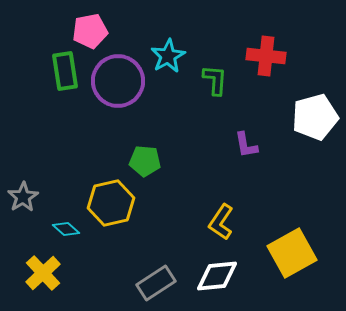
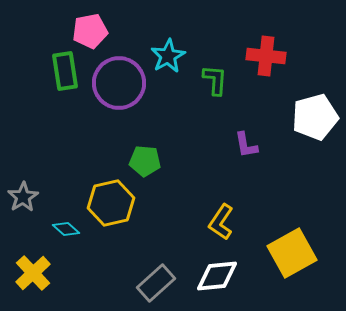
purple circle: moved 1 px right, 2 px down
yellow cross: moved 10 px left
gray rectangle: rotated 9 degrees counterclockwise
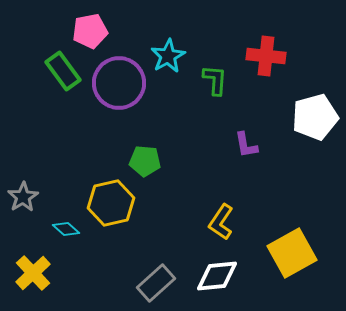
green rectangle: moved 2 px left; rotated 27 degrees counterclockwise
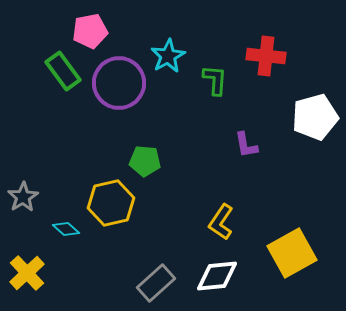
yellow cross: moved 6 px left
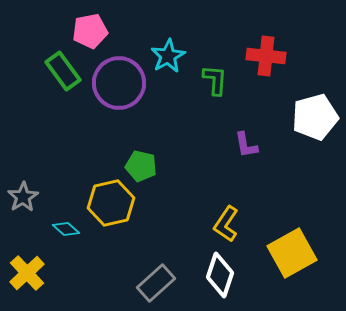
green pentagon: moved 4 px left, 5 px down; rotated 8 degrees clockwise
yellow L-shape: moved 5 px right, 2 px down
white diamond: moved 3 px right, 1 px up; rotated 66 degrees counterclockwise
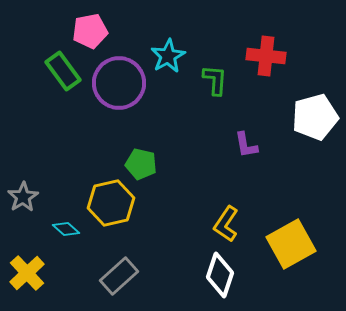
green pentagon: moved 2 px up
yellow square: moved 1 px left, 9 px up
gray rectangle: moved 37 px left, 7 px up
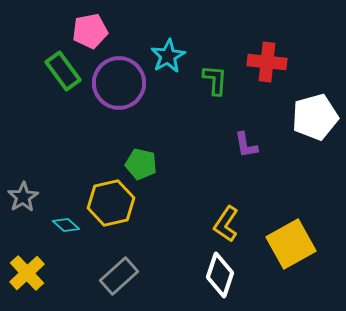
red cross: moved 1 px right, 6 px down
cyan diamond: moved 4 px up
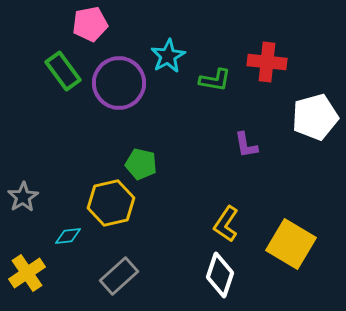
pink pentagon: moved 7 px up
green L-shape: rotated 96 degrees clockwise
cyan diamond: moved 2 px right, 11 px down; rotated 48 degrees counterclockwise
yellow square: rotated 30 degrees counterclockwise
yellow cross: rotated 9 degrees clockwise
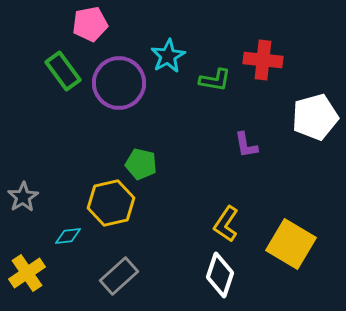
red cross: moved 4 px left, 2 px up
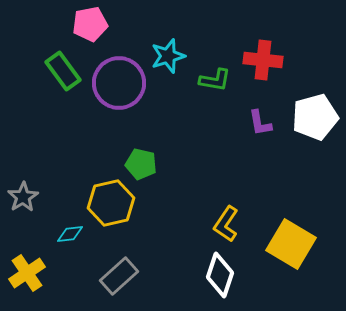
cyan star: rotated 12 degrees clockwise
purple L-shape: moved 14 px right, 22 px up
cyan diamond: moved 2 px right, 2 px up
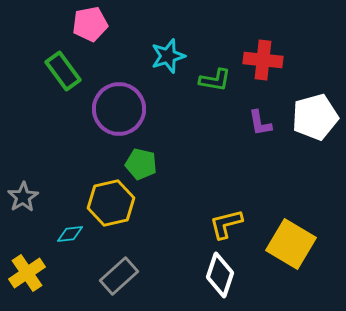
purple circle: moved 26 px down
yellow L-shape: rotated 42 degrees clockwise
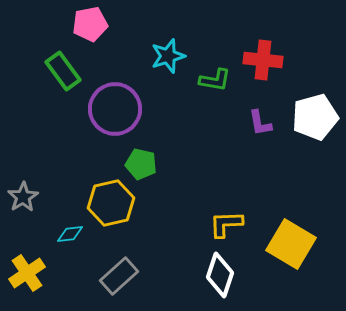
purple circle: moved 4 px left
yellow L-shape: rotated 12 degrees clockwise
